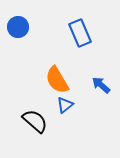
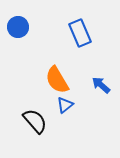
black semicircle: rotated 8 degrees clockwise
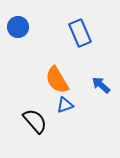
blue triangle: rotated 18 degrees clockwise
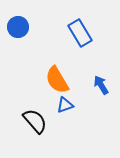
blue rectangle: rotated 8 degrees counterclockwise
blue arrow: rotated 18 degrees clockwise
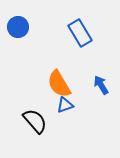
orange semicircle: moved 2 px right, 4 px down
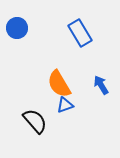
blue circle: moved 1 px left, 1 px down
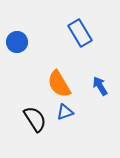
blue circle: moved 14 px down
blue arrow: moved 1 px left, 1 px down
blue triangle: moved 7 px down
black semicircle: moved 2 px up; rotated 8 degrees clockwise
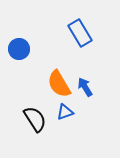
blue circle: moved 2 px right, 7 px down
blue arrow: moved 15 px left, 1 px down
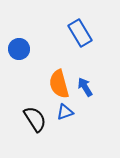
orange semicircle: rotated 16 degrees clockwise
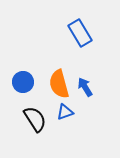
blue circle: moved 4 px right, 33 px down
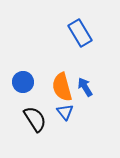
orange semicircle: moved 3 px right, 3 px down
blue triangle: rotated 48 degrees counterclockwise
